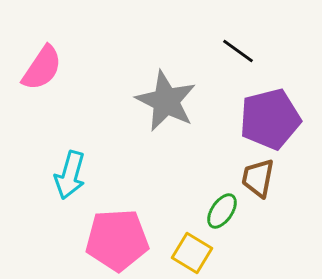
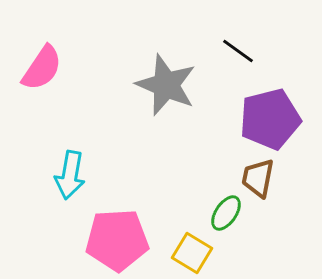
gray star: moved 16 px up; rotated 4 degrees counterclockwise
cyan arrow: rotated 6 degrees counterclockwise
green ellipse: moved 4 px right, 2 px down
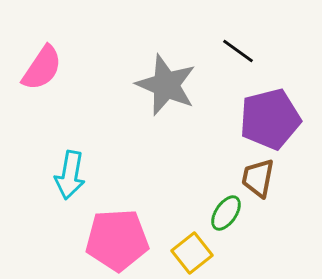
yellow square: rotated 21 degrees clockwise
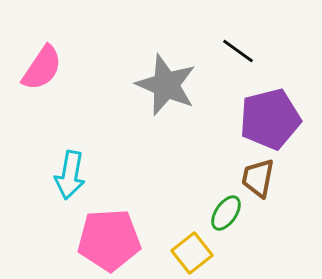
pink pentagon: moved 8 px left
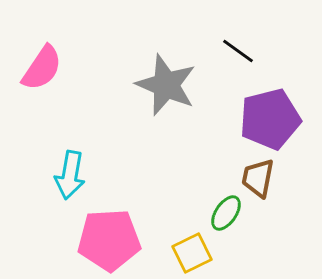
yellow square: rotated 12 degrees clockwise
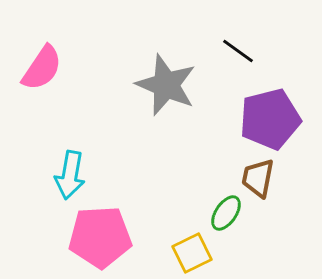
pink pentagon: moved 9 px left, 3 px up
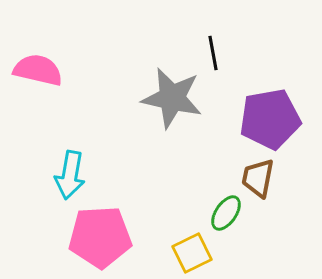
black line: moved 25 px left, 2 px down; rotated 44 degrees clockwise
pink semicircle: moved 4 px left, 2 px down; rotated 111 degrees counterclockwise
gray star: moved 6 px right, 13 px down; rotated 10 degrees counterclockwise
purple pentagon: rotated 4 degrees clockwise
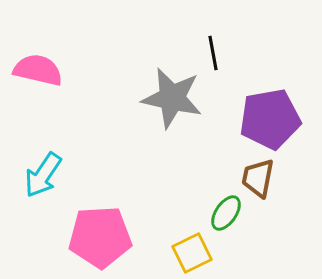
cyan arrow: moved 27 px left; rotated 24 degrees clockwise
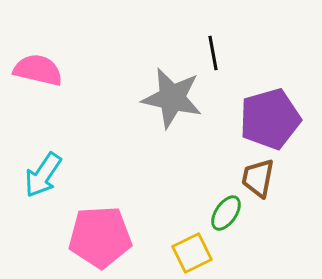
purple pentagon: rotated 6 degrees counterclockwise
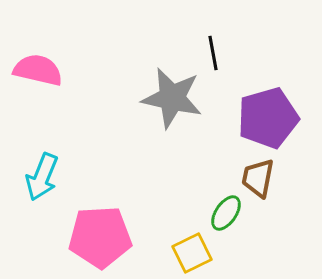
purple pentagon: moved 2 px left, 1 px up
cyan arrow: moved 1 px left, 2 px down; rotated 12 degrees counterclockwise
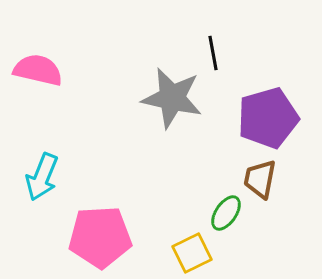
brown trapezoid: moved 2 px right, 1 px down
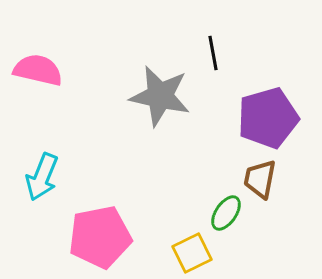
gray star: moved 12 px left, 2 px up
pink pentagon: rotated 8 degrees counterclockwise
